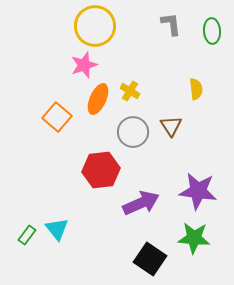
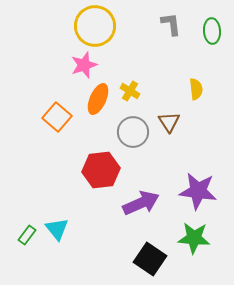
brown triangle: moved 2 px left, 4 px up
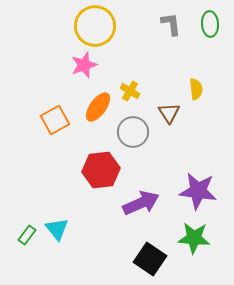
green ellipse: moved 2 px left, 7 px up
orange ellipse: moved 8 px down; rotated 12 degrees clockwise
orange square: moved 2 px left, 3 px down; rotated 20 degrees clockwise
brown triangle: moved 9 px up
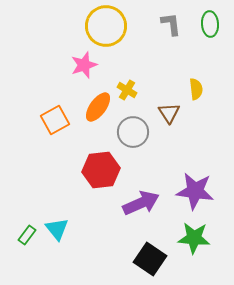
yellow circle: moved 11 px right
yellow cross: moved 3 px left, 1 px up
purple star: moved 3 px left
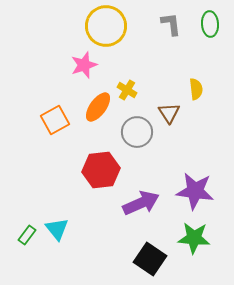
gray circle: moved 4 px right
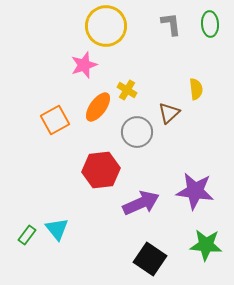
brown triangle: rotated 20 degrees clockwise
green star: moved 12 px right, 7 px down
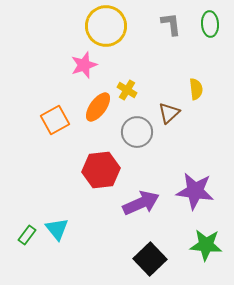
black square: rotated 12 degrees clockwise
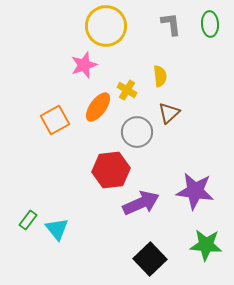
yellow semicircle: moved 36 px left, 13 px up
red hexagon: moved 10 px right
green rectangle: moved 1 px right, 15 px up
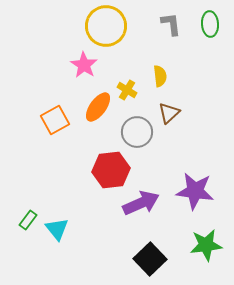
pink star: rotated 20 degrees counterclockwise
green star: rotated 12 degrees counterclockwise
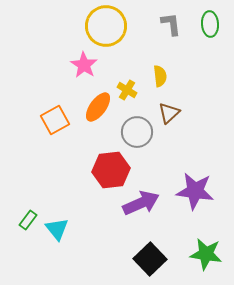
green star: moved 9 px down; rotated 16 degrees clockwise
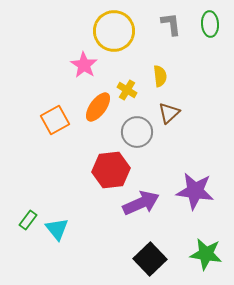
yellow circle: moved 8 px right, 5 px down
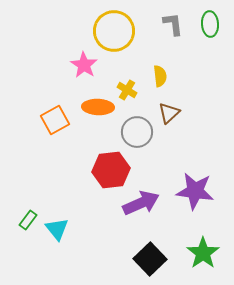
gray L-shape: moved 2 px right
orange ellipse: rotated 56 degrees clockwise
green star: moved 3 px left, 1 px up; rotated 28 degrees clockwise
